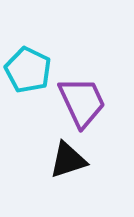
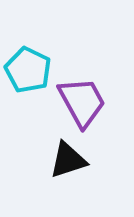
purple trapezoid: rotated 4 degrees counterclockwise
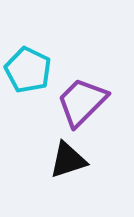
purple trapezoid: rotated 106 degrees counterclockwise
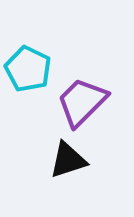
cyan pentagon: moved 1 px up
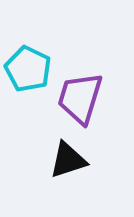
purple trapezoid: moved 2 px left, 4 px up; rotated 28 degrees counterclockwise
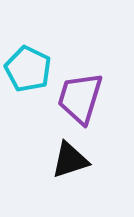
black triangle: moved 2 px right
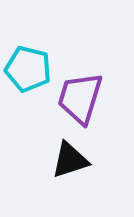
cyan pentagon: rotated 12 degrees counterclockwise
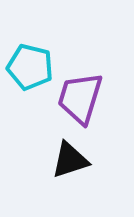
cyan pentagon: moved 2 px right, 2 px up
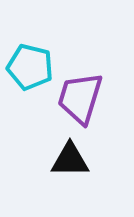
black triangle: rotated 18 degrees clockwise
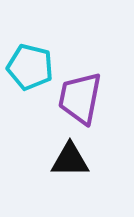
purple trapezoid: rotated 6 degrees counterclockwise
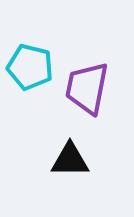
purple trapezoid: moved 7 px right, 10 px up
